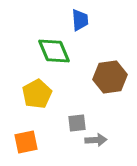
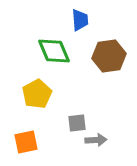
brown hexagon: moved 1 px left, 21 px up
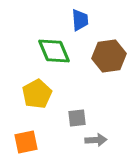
gray square: moved 5 px up
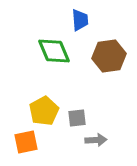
yellow pentagon: moved 7 px right, 17 px down
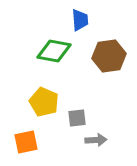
green diamond: rotated 56 degrees counterclockwise
yellow pentagon: moved 9 px up; rotated 20 degrees counterclockwise
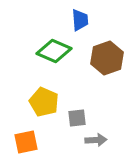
green diamond: rotated 12 degrees clockwise
brown hexagon: moved 2 px left, 2 px down; rotated 12 degrees counterclockwise
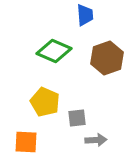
blue trapezoid: moved 5 px right, 5 px up
yellow pentagon: moved 1 px right
orange square: rotated 15 degrees clockwise
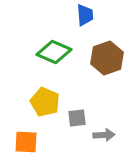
green diamond: moved 1 px down
gray arrow: moved 8 px right, 5 px up
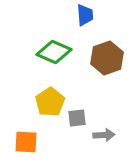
yellow pentagon: moved 5 px right; rotated 16 degrees clockwise
